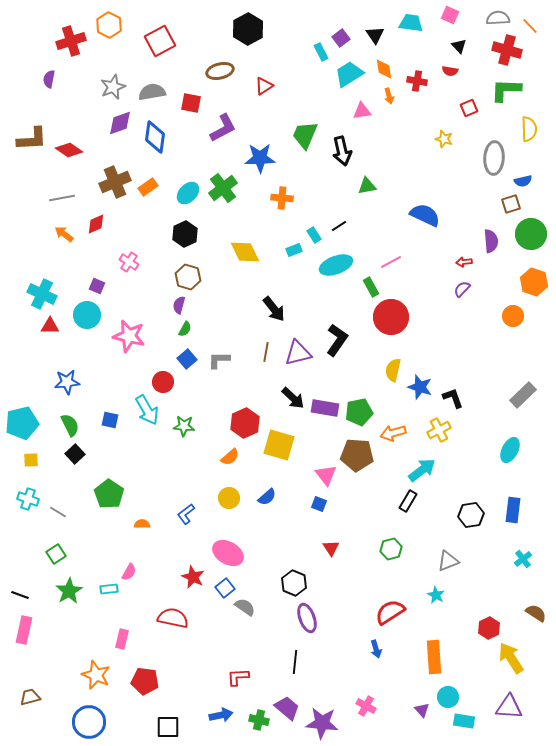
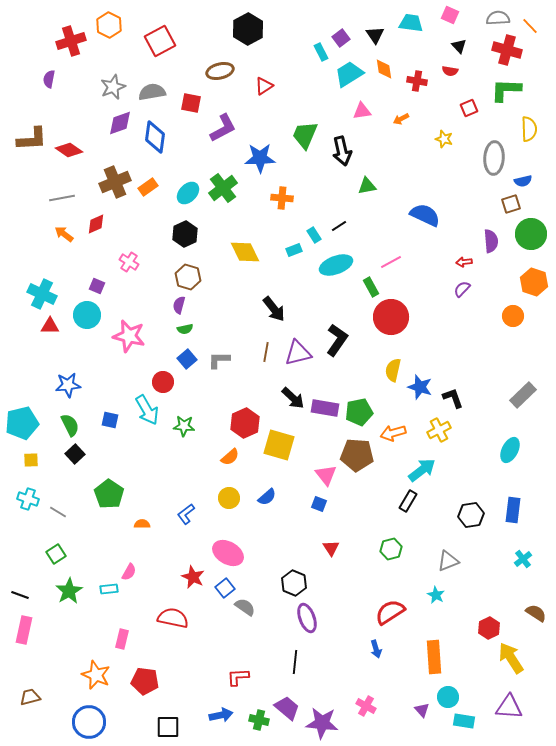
orange arrow at (389, 96): moved 12 px right, 23 px down; rotated 77 degrees clockwise
green semicircle at (185, 329): rotated 49 degrees clockwise
blue star at (67, 382): moved 1 px right, 3 px down
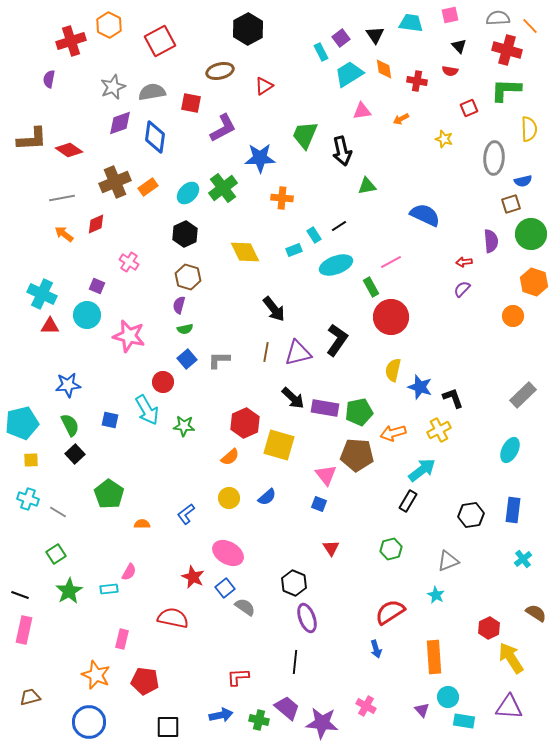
pink square at (450, 15): rotated 36 degrees counterclockwise
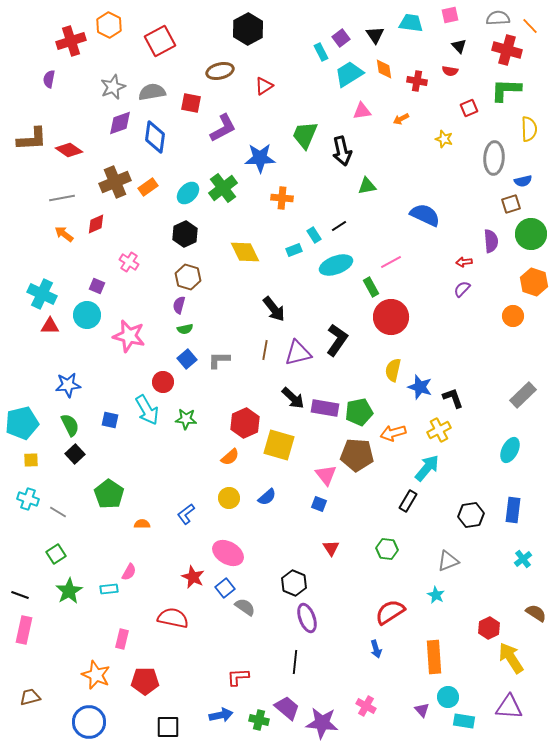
brown line at (266, 352): moved 1 px left, 2 px up
green star at (184, 426): moved 2 px right, 7 px up
cyan arrow at (422, 470): moved 5 px right, 2 px up; rotated 12 degrees counterclockwise
green hexagon at (391, 549): moved 4 px left; rotated 20 degrees clockwise
red pentagon at (145, 681): rotated 8 degrees counterclockwise
